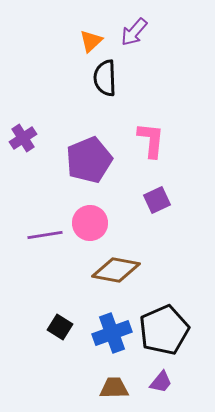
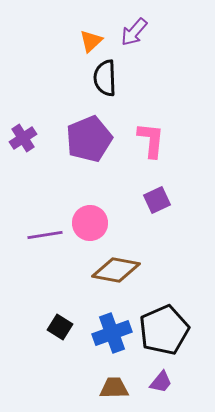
purple pentagon: moved 21 px up
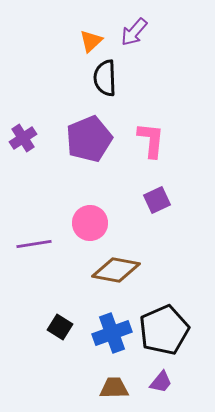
purple line: moved 11 px left, 9 px down
